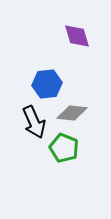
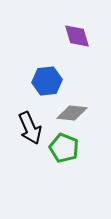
blue hexagon: moved 3 px up
black arrow: moved 4 px left, 6 px down
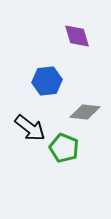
gray diamond: moved 13 px right, 1 px up
black arrow: rotated 28 degrees counterclockwise
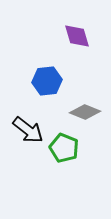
gray diamond: rotated 16 degrees clockwise
black arrow: moved 2 px left, 2 px down
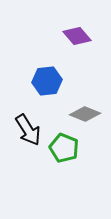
purple diamond: rotated 24 degrees counterclockwise
gray diamond: moved 2 px down
black arrow: rotated 20 degrees clockwise
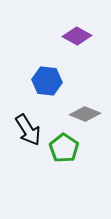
purple diamond: rotated 20 degrees counterclockwise
blue hexagon: rotated 12 degrees clockwise
green pentagon: rotated 12 degrees clockwise
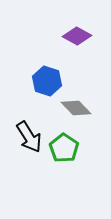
blue hexagon: rotated 12 degrees clockwise
gray diamond: moved 9 px left, 6 px up; rotated 24 degrees clockwise
black arrow: moved 1 px right, 7 px down
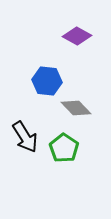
blue hexagon: rotated 12 degrees counterclockwise
black arrow: moved 4 px left
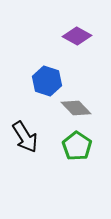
blue hexagon: rotated 12 degrees clockwise
green pentagon: moved 13 px right, 2 px up
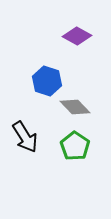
gray diamond: moved 1 px left, 1 px up
green pentagon: moved 2 px left
